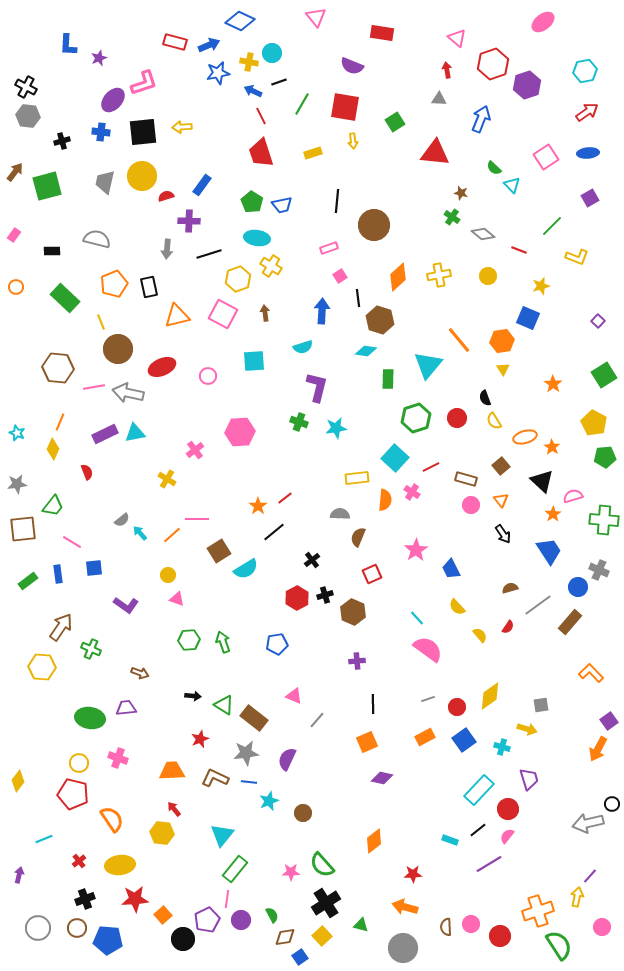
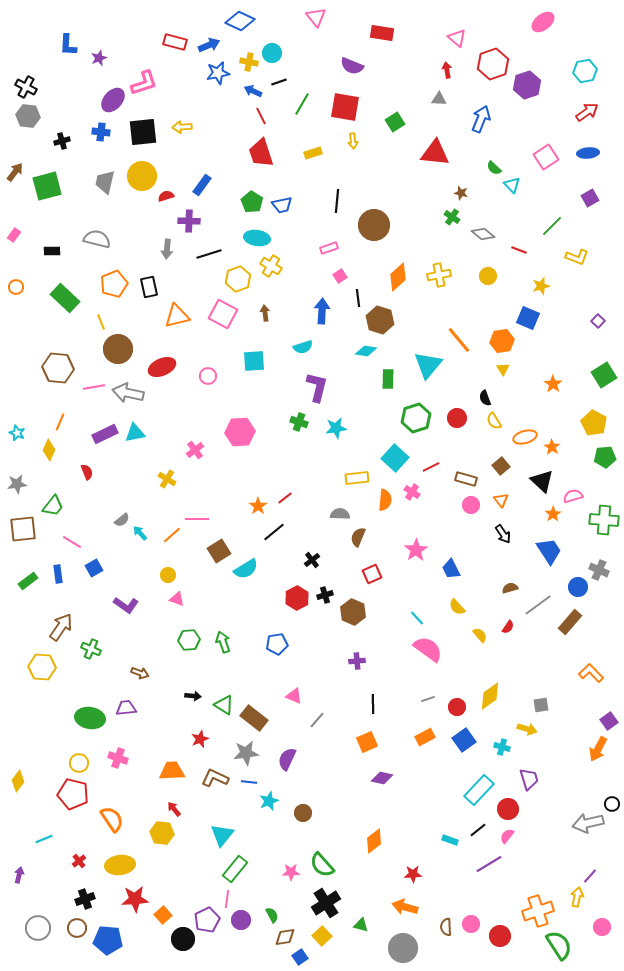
yellow diamond at (53, 449): moved 4 px left, 1 px down
blue square at (94, 568): rotated 24 degrees counterclockwise
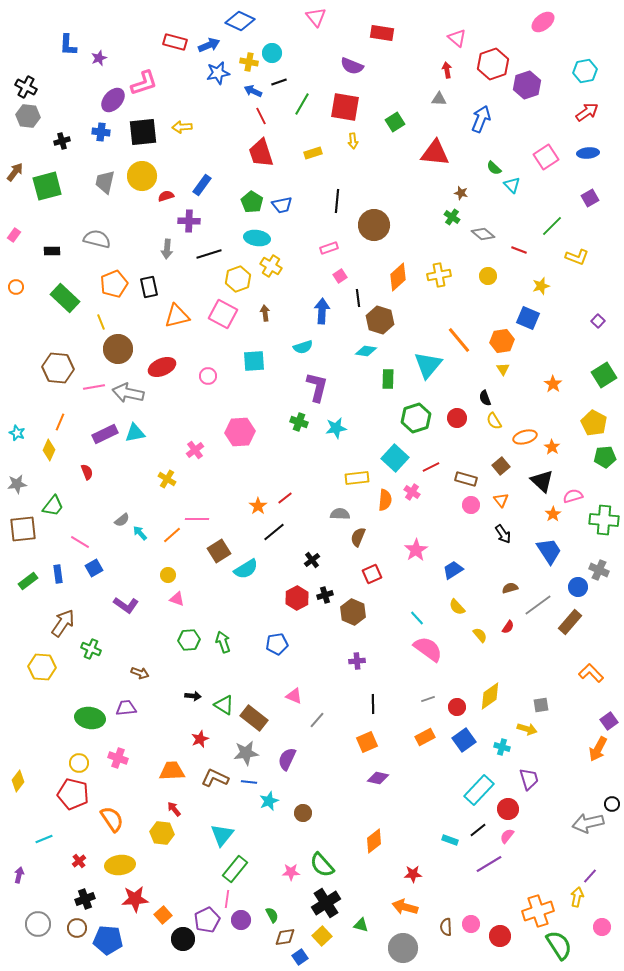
pink line at (72, 542): moved 8 px right
blue trapezoid at (451, 569): moved 2 px right, 1 px down; rotated 85 degrees clockwise
brown arrow at (61, 627): moved 2 px right, 4 px up
purple diamond at (382, 778): moved 4 px left
gray circle at (38, 928): moved 4 px up
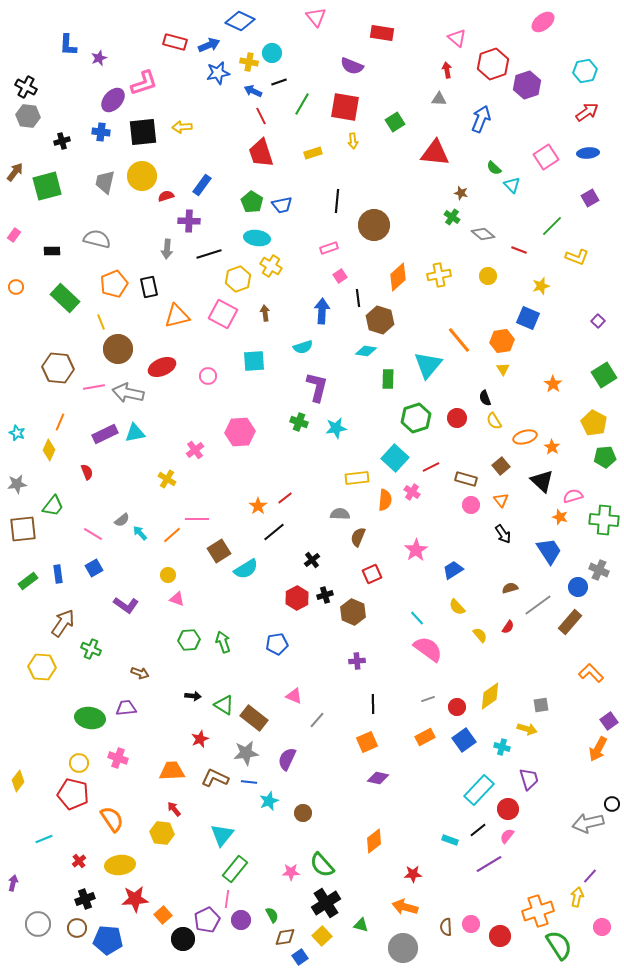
orange star at (553, 514): moved 7 px right, 3 px down; rotated 21 degrees counterclockwise
pink line at (80, 542): moved 13 px right, 8 px up
purple arrow at (19, 875): moved 6 px left, 8 px down
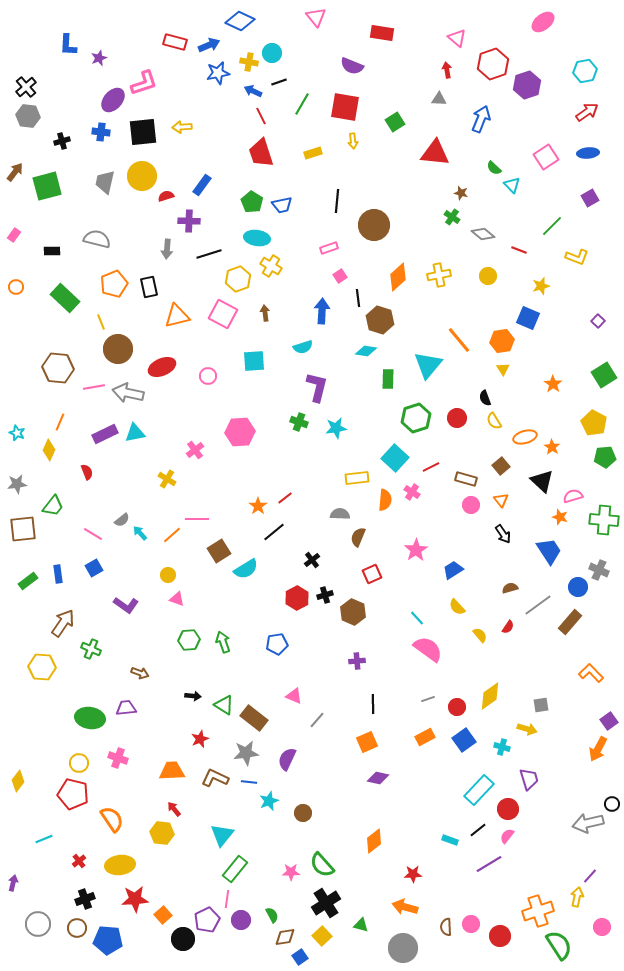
black cross at (26, 87): rotated 20 degrees clockwise
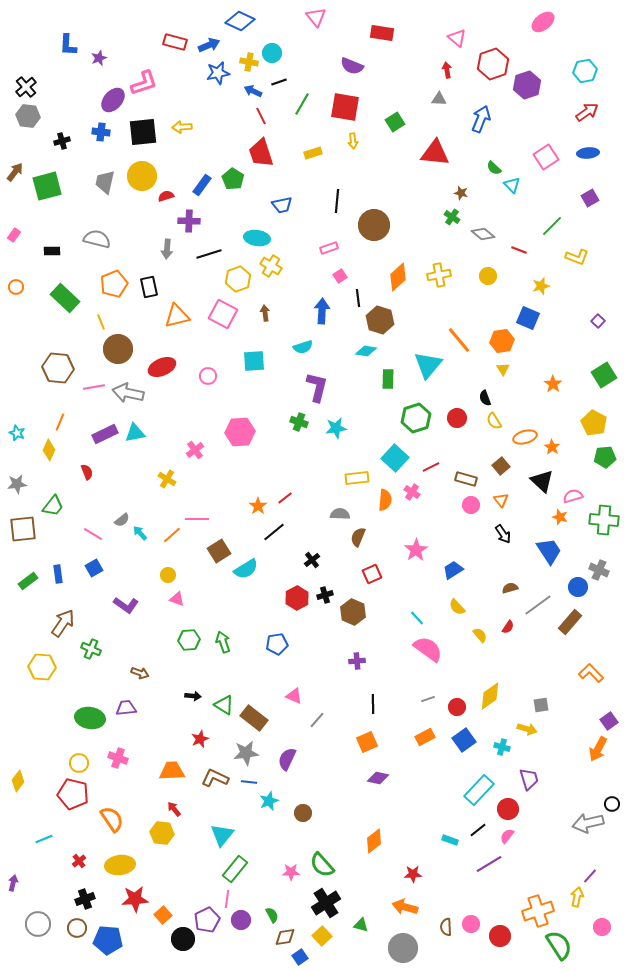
green pentagon at (252, 202): moved 19 px left, 23 px up
